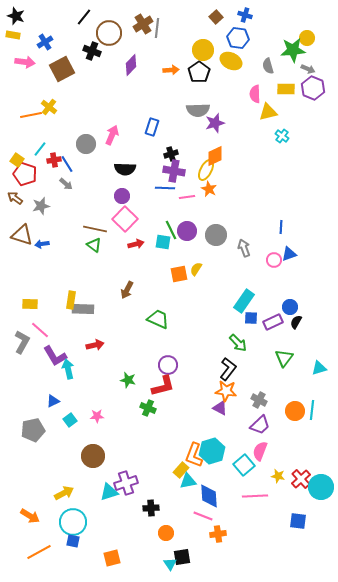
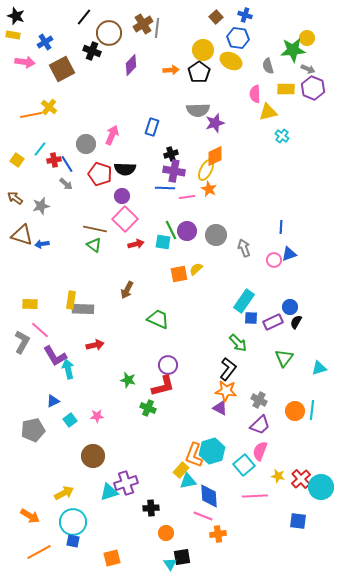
red pentagon at (25, 174): moved 75 px right
yellow semicircle at (196, 269): rotated 16 degrees clockwise
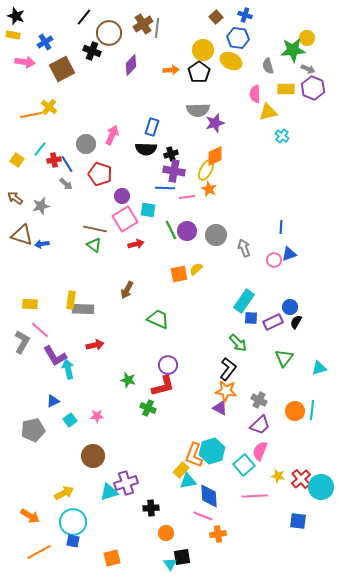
black semicircle at (125, 169): moved 21 px right, 20 px up
pink square at (125, 219): rotated 15 degrees clockwise
cyan square at (163, 242): moved 15 px left, 32 px up
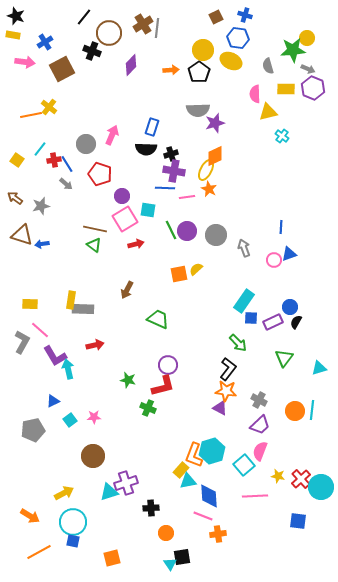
brown square at (216, 17): rotated 16 degrees clockwise
pink star at (97, 416): moved 3 px left, 1 px down
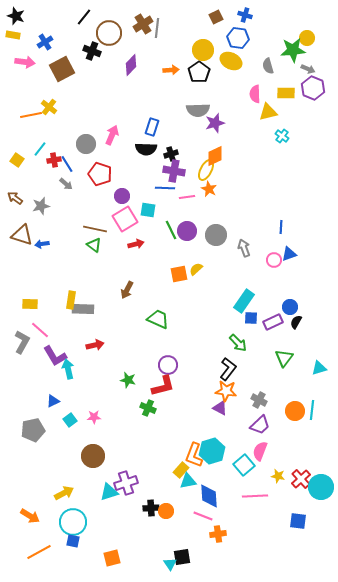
yellow rectangle at (286, 89): moved 4 px down
orange circle at (166, 533): moved 22 px up
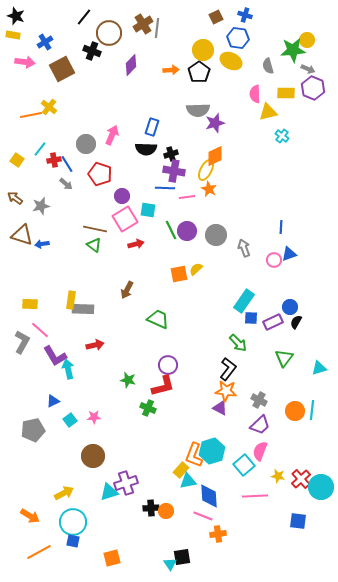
yellow circle at (307, 38): moved 2 px down
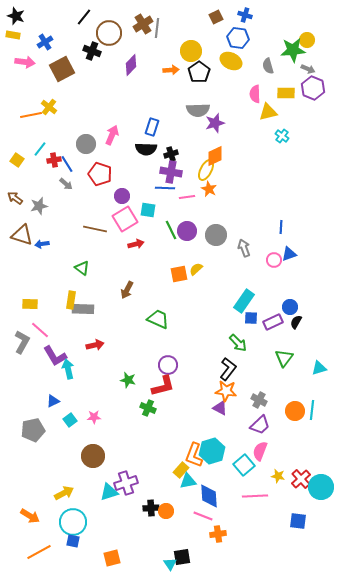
yellow circle at (203, 50): moved 12 px left, 1 px down
purple cross at (174, 171): moved 3 px left, 1 px down
gray star at (41, 206): moved 2 px left
green triangle at (94, 245): moved 12 px left, 23 px down
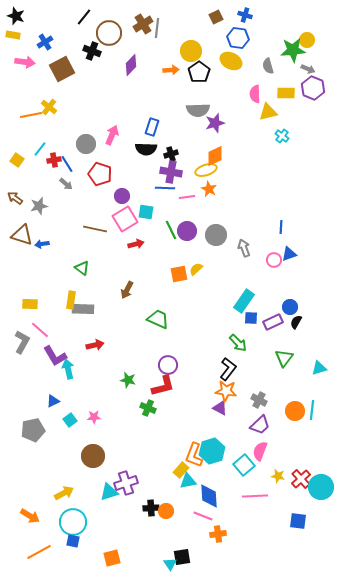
yellow ellipse at (206, 170): rotated 45 degrees clockwise
cyan square at (148, 210): moved 2 px left, 2 px down
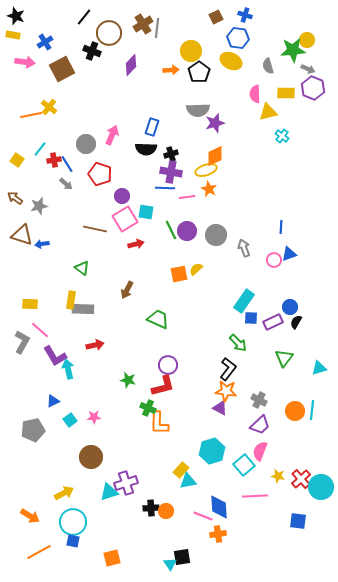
orange L-shape at (194, 455): moved 35 px left, 32 px up; rotated 20 degrees counterclockwise
brown circle at (93, 456): moved 2 px left, 1 px down
blue diamond at (209, 496): moved 10 px right, 11 px down
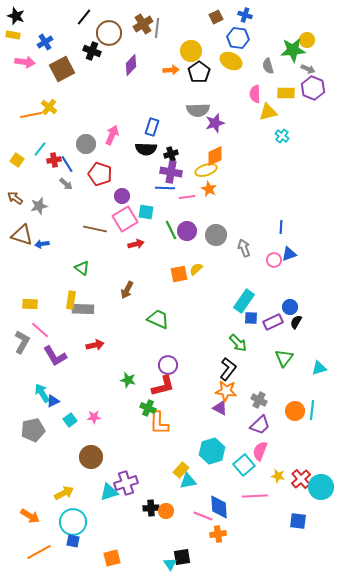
cyan arrow at (68, 369): moved 26 px left, 24 px down; rotated 18 degrees counterclockwise
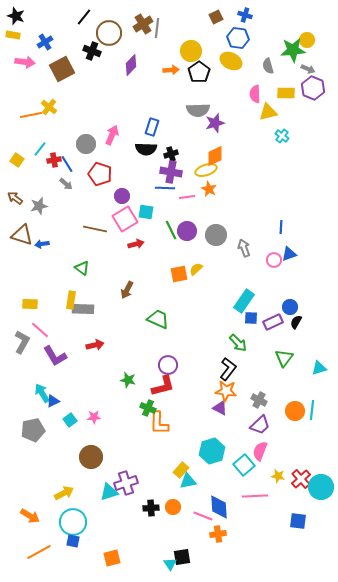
orange circle at (166, 511): moved 7 px right, 4 px up
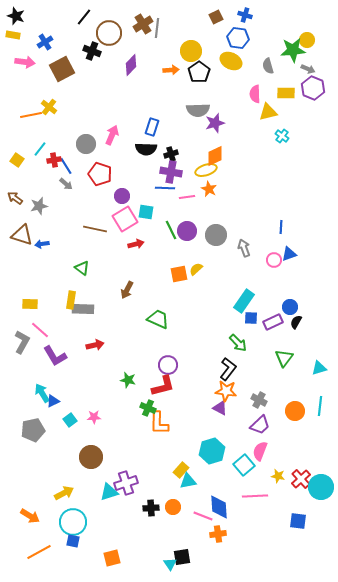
blue line at (67, 164): moved 1 px left, 2 px down
cyan line at (312, 410): moved 8 px right, 4 px up
